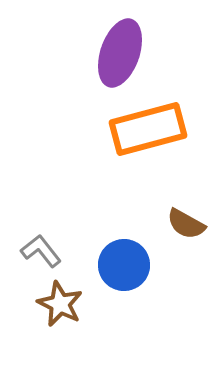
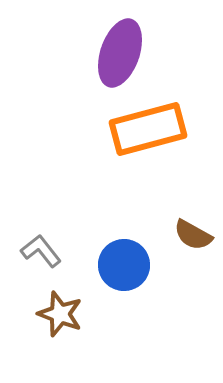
brown semicircle: moved 7 px right, 11 px down
brown star: moved 10 px down; rotated 6 degrees counterclockwise
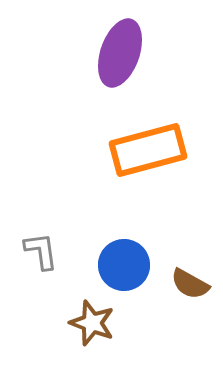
orange rectangle: moved 21 px down
brown semicircle: moved 3 px left, 49 px down
gray L-shape: rotated 30 degrees clockwise
brown star: moved 32 px right, 9 px down
